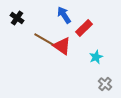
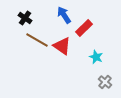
black cross: moved 8 px right
brown line: moved 8 px left
cyan star: rotated 24 degrees counterclockwise
gray cross: moved 2 px up
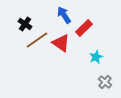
black cross: moved 6 px down
brown line: rotated 65 degrees counterclockwise
red triangle: moved 1 px left, 3 px up
cyan star: rotated 24 degrees clockwise
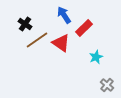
gray cross: moved 2 px right, 3 px down
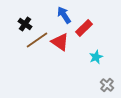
red triangle: moved 1 px left, 1 px up
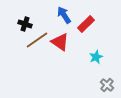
black cross: rotated 16 degrees counterclockwise
red rectangle: moved 2 px right, 4 px up
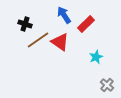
brown line: moved 1 px right
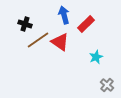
blue arrow: rotated 18 degrees clockwise
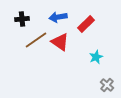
blue arrow: moved 6 px left, 2 px down; rotated 84 degrees counterclockwise
black cross: moved 3 px left, 5 px up; rotated 24 degrees counterclockwise
brown line: moved 2 px left
